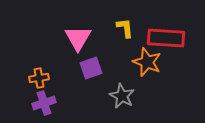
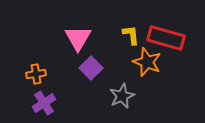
yellow L-shape: moved 6 px right, 7 px down
red rectangle: rotated 12 degrees clockwise
purple square: rotated 25 degrees counterclockwise
orange cross: moved 3 px left, 4 px up
gray star: rotated 20 degrees clockwise
purple cross: rotated 15 degrees counterclockwise
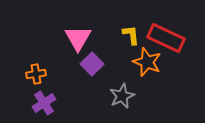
red rectangle: rotated 9 degrees clockwise
purple square: moved 1 px right, 4 px up
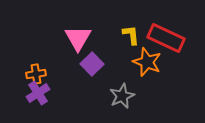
purple cross: moved 6 px left, 10 px up
